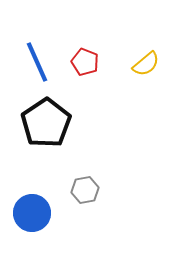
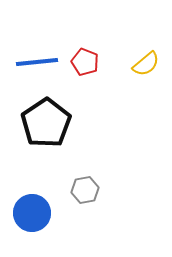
blue line: rotated 72 degrees counterclockwise
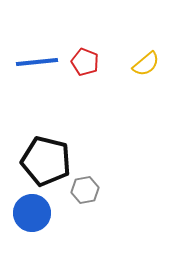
black pentagon: moved 38 px down; rotated 24 degrees counterclockwise
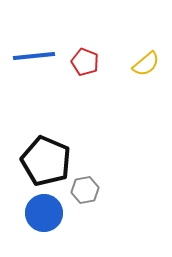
blue line: moved 3 px left, 6 px up
black pentagon: rotated 9 degrees clockwise
blue circle: moved 12 px right
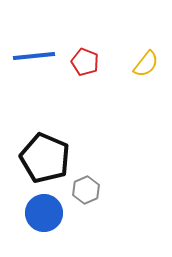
yellow semicircle: rotated 12 degrees counterclockwise
black pentagon: moved 1 px left, 3 px up
gray hexagon: moved 1 px right; rotated 12 degrees counterclockwise
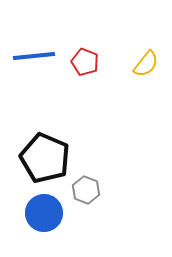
gray hexagon: rotated 16 degrees counterclockwise
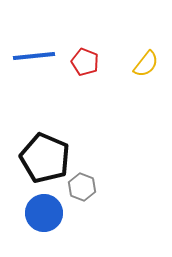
gray hexagon: moved 4 px left, 3 px up
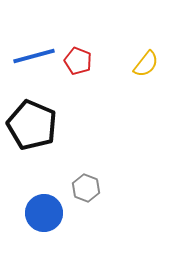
blue line: rotated 9 degrees counterclockwise
red pentagon: moved 7 px left, 1 px up
black pentagon: moved 13 px left, 33 px up
gray hexagon: moved 4 px right, 1 px down
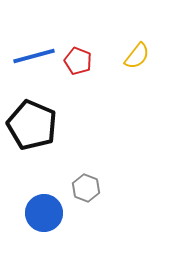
yellow semicircle: moved 9 px left, 8 px up
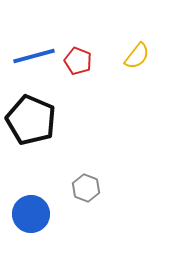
black pentagon: moved 1 px left, 5 px up
blue circle: moved 13 px left, 1 px down
